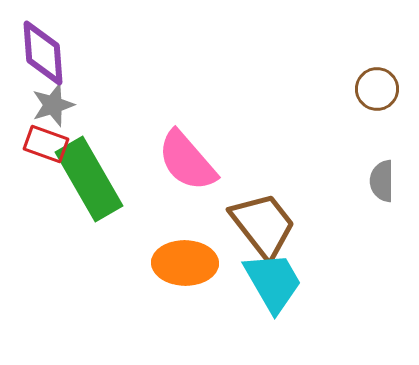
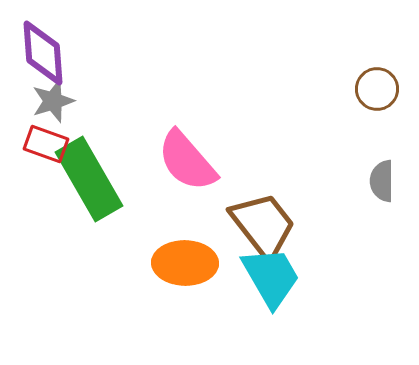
gray star: moved 4 px up
cyan trapezoid: moved 2 px left, 5 px up
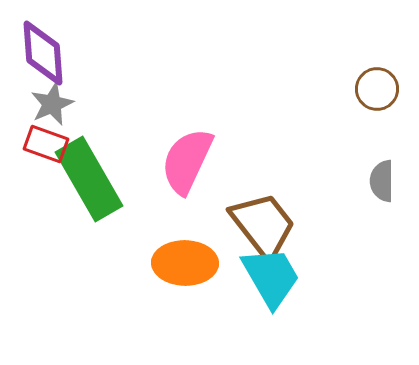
gray star: moved 1 px left, 3 px down; rotated 6 degrees counterclockwise
pink semicircle: rotated 66 degrees clockwise
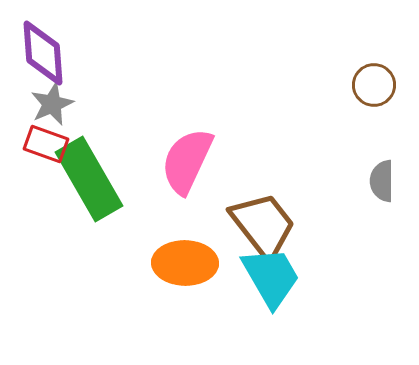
brown circle: moved 3 px left, 4 px up
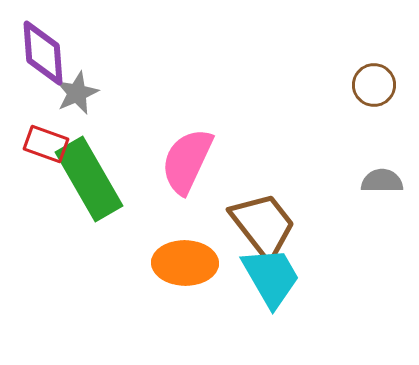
gray star: moved 25 px right, 11 px up
gray semicircle: rotated 90 degrees clockwise
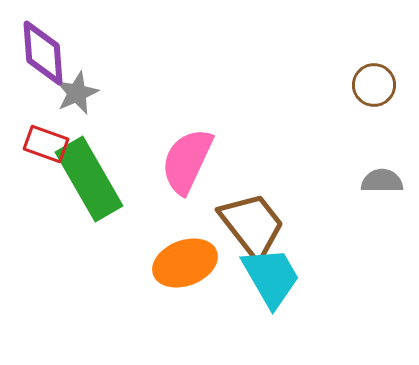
brown trapezoid: moved 11 px left
orange ellipse: rotated 22 degrees counterclockwise
